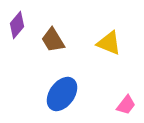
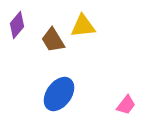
yellow triangle: moved 26 px left, 17 px up; rotated 28 degrees counterclockwise
blue ellipse: moved 3 px left
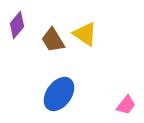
yellow triangle: moved 2 px right, 8 px down; rotated 40 degrees clockwise
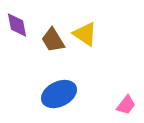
purple diamond: rotated 52 degrees counterclockwise
blue ellipse: rotated 28 degrees clockwise
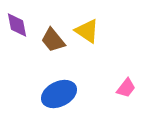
yellow triangle: moved 2 px right, 3 px up
brown trapezoid: rotated 8 degrees counterclockwise
pink trapezoid: moved 17 px up
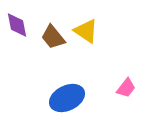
yellow triangle: moved 1 px left
brown trapezoid: moved 3 px up
blue ellipse: moved 8 px right, 4 px down
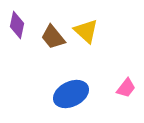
purple diamond: rotated 24 degrees clockwise
yellow triangle: rotated 8 degrees clockwise
blue ellipse: moved 4 px right, 4 px up
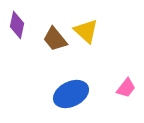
brown trapezoid: moved 2 px right, 2 px down
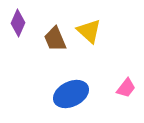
purple diamond: moved 1 px right, 2 px up; rotated 12 degrees clockwise
yellow triangle: moved 3 px right
brown trapezoid: rotated 16 degrees clockwise
